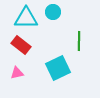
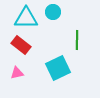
green line: moved 2 px left, 1 px up
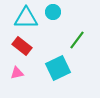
green line: rotated 36 degrees clockwise
red rectangle: moved 1 px right, 1 px down
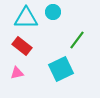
cyan square: moved 3 px right, 1 px down
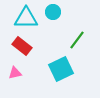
pink triangle: moved 2 px left
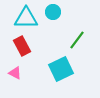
red rectangle: rotated 24 degrees clockwise
pink triangle: rotated 40 degrees clockwise
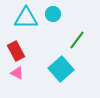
cyan circle: moved 2 px down
red rectangle: moved 6 px left, 5 px down
cyan square: rotated 15 degrees counterclockwise
pink triangle: moved 2 px right
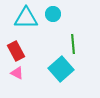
green line: moved 4 px left, 4 px down; rotated 42 degrees counterclockwise
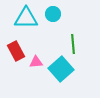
pink triangle: moved 19 px right, 11 px up; rotated 32 degrees counterclockwise
